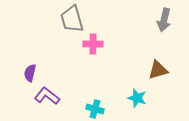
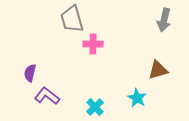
cyan star: rotated 12 degrees clockwise
cyan cross: moved 2 px up; rotated 30 degrees clockwise
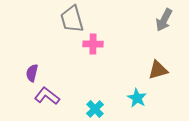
gray arrow: rotated 15 degrees clockwise
purple semicircle: moved 2 px right
cyan cross: moved 2 px down
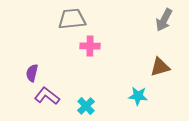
gray trapezoid: rotated 100 degrees clockwise
pink cross: moved 3 px left, 2 px down
brown triangle: moved 2 px right, 3 px up
cyan star: moved 1 px right, 2 px up; rotated 24 degrees counterclockwise
cyan cross: moved 9 px left, 3 px up
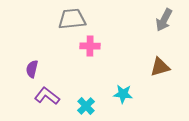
purple semicircle: moved 4 px up
cyan star: moved 15 px left, 2 px up
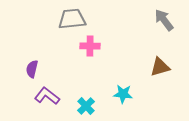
gray arrow: rotated 115 degrees clockwise
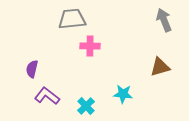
gray arrow: rotated 15 degrees clockwise
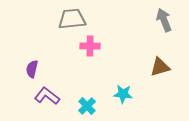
cyan cross: moved 1 px right
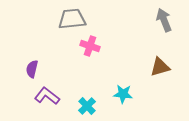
pink cross: rotated 18 degrees clockwise
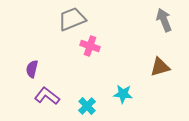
gray trapezoid: rotated 16 degrees counterclockwise
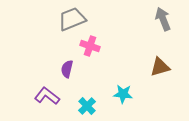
gray arrow: moved 1 px left, 1 px up
purple semicircle: moved 35 px right
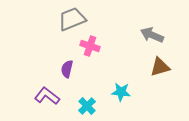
gray arrow: moved 11 px left, 16 px down; rotated 45 degrees counterclockwise
cyan star: moved 2 px left, 2 px up
